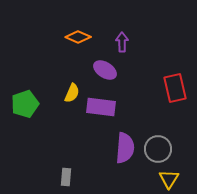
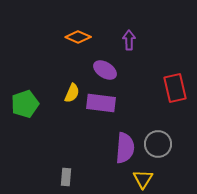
purple arrow: moved 7 px right, 2 px up
purple rectangle: moved 4 px up
gray circle: moved 5 px up
yellow triangle: moved 26 px left
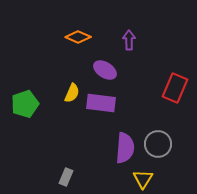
red rectangle: rotated 36 degrees clockwise
gray rectangle: rotated 18 degrees clockwise
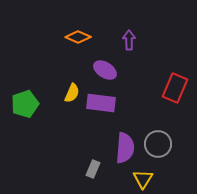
gray rectangle: moved 27 px right, 8 px up
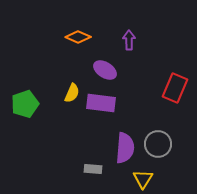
gray rectangle: rotated 72 degrees clockwise
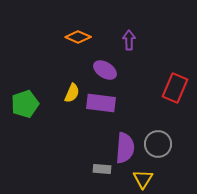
gray rectangle: moved 9 px right
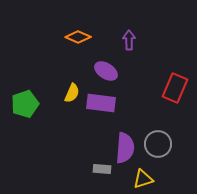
purple ellipse: moved 1 px right, 1 px down
yellow triangle: rotated 40 degrees clockwise
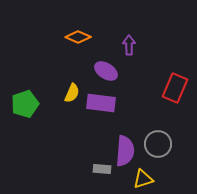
purple arrow: moved 5 px down
purple semicircle: moved 3 px down
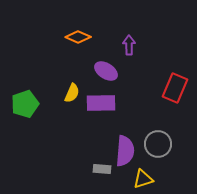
purple rectangle: rotated 8 degrees counterclockwise
